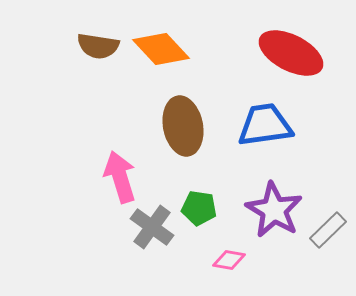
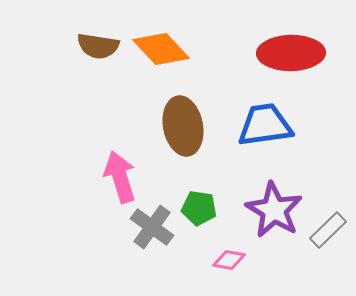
red ellipse: rotated 28 degrees counterclockwise
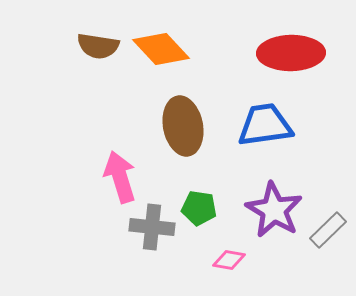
gray cross: rotated 30 degrees counterclockwise
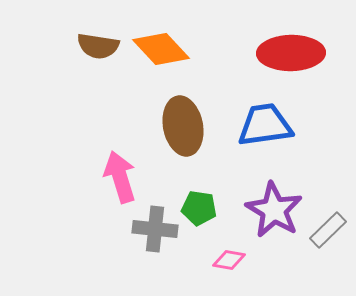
gray cross: moved 3 px right, 2 px down
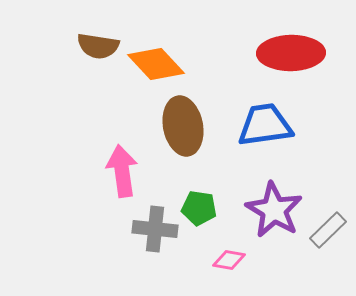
orange diamond: moved 5 px left, 15 px down
pink arrow: moved 2 px right, 6 px up; rotated 9 degrees clockwise
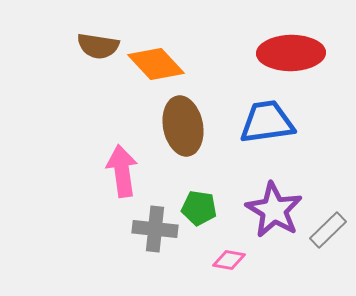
blue trapezoid: moved 2 px right, 3 px up
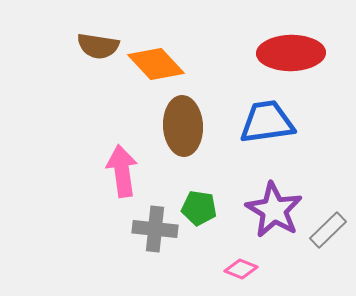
brown ellipse: rotated 8 degrees clockwise
pink diamond: moved 12 px right, 9 px down; rotated 12 degrees clockwise
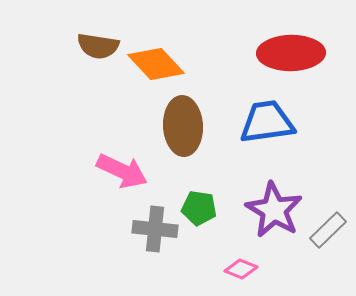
pink arrow: rotated 123 degrees clockwise
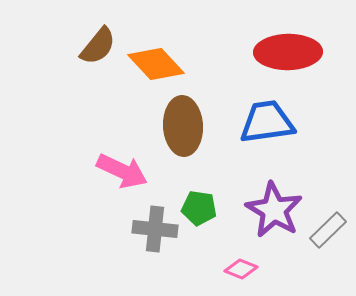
brown semicircle: rotated 60 degrees counterclockwise
red ellipse: moved 3 px left, 1 px up
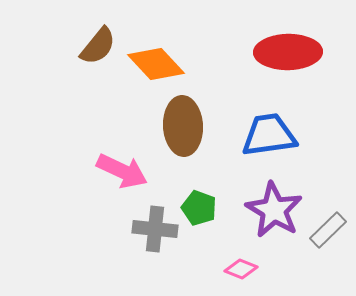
blue trapezoid: moved 2 px right, 13 px down
green pentagon: rotated 12 degrees clockwise
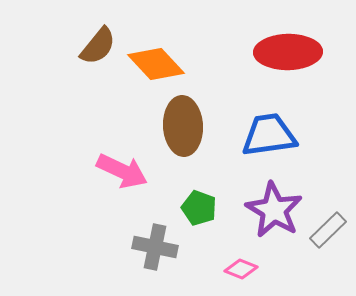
gray cross: moved 18 px down; rotated 6 degrees clockwise
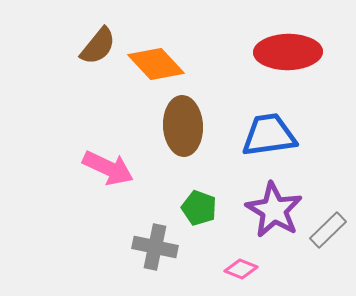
pink arrow: moved 14 px left, 3 px up
